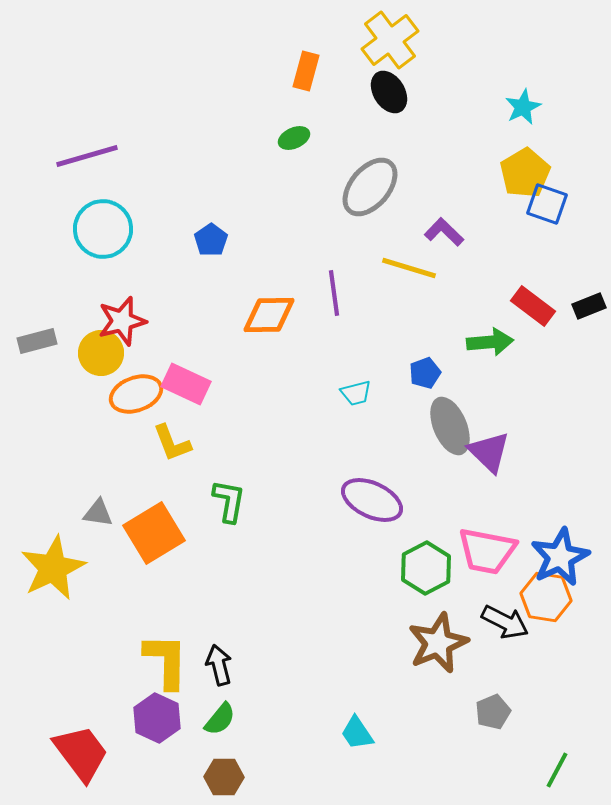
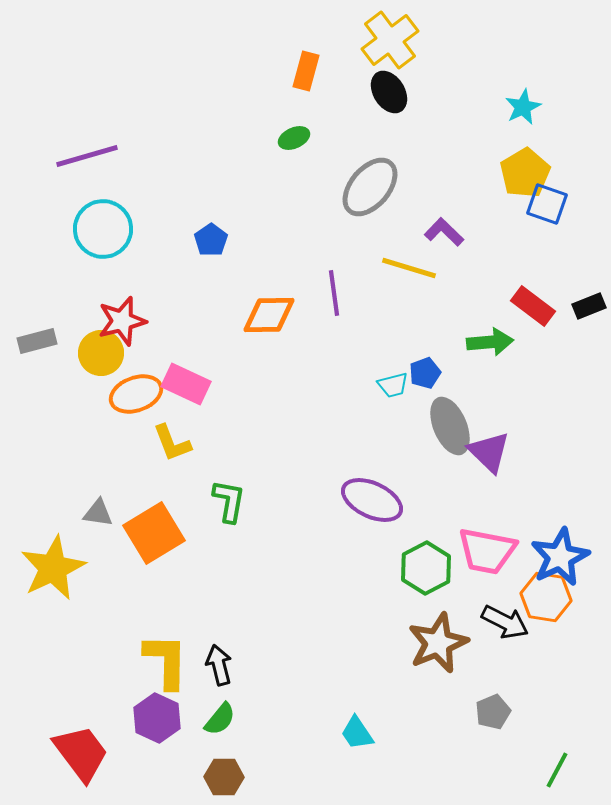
cyan trapezoid at (356, 393): moved 37 px right, 8 px up
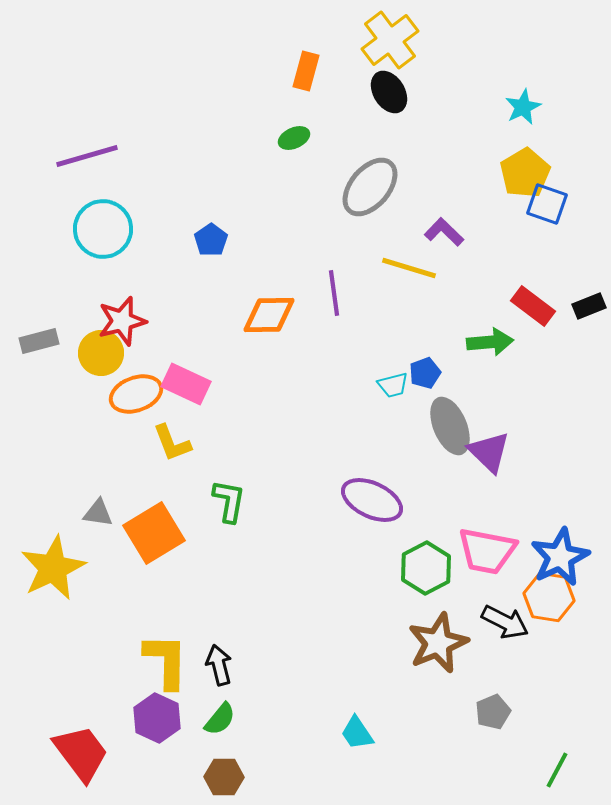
gray rectangle at (37, 341): moved 2 px right
orange hexagon at (546, 597): moved 3 px right
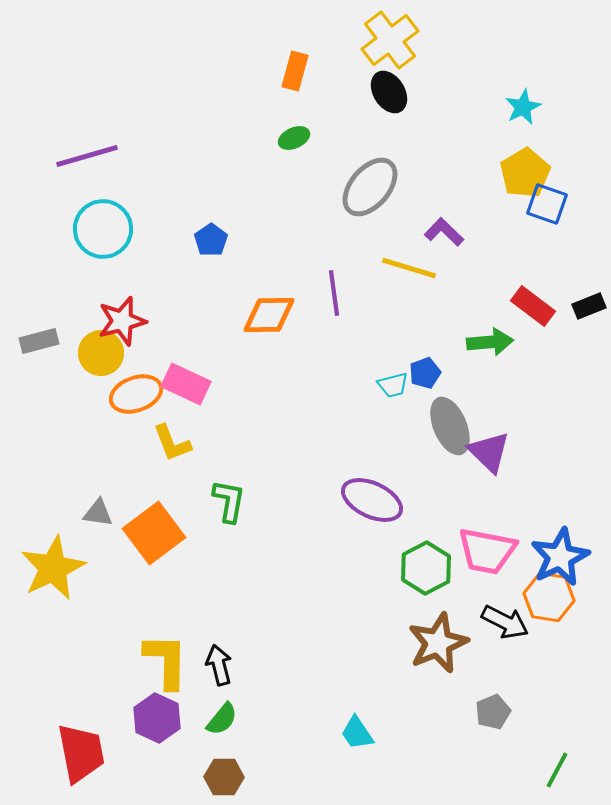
orange rectangle at (306, 71): moved 11 px left
orange square at (154, 533): rotated 6 degrees counterclockwise
green semicircle at (220, 719): moved 2 px right
red trapezoid at (81, 753): rotated 26 degrees clockwise
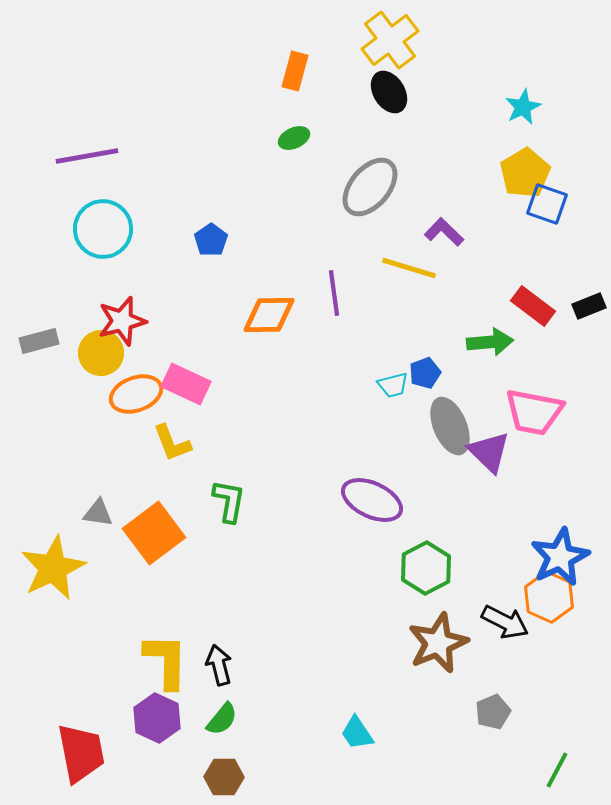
purple line at (87, 156): rotated 6 degrees clockwise
pink trapezoid at (487, 551): moved 47 px right, 139 px up
orange hexagon at (549, 597): rotated 15 degrees clockwise
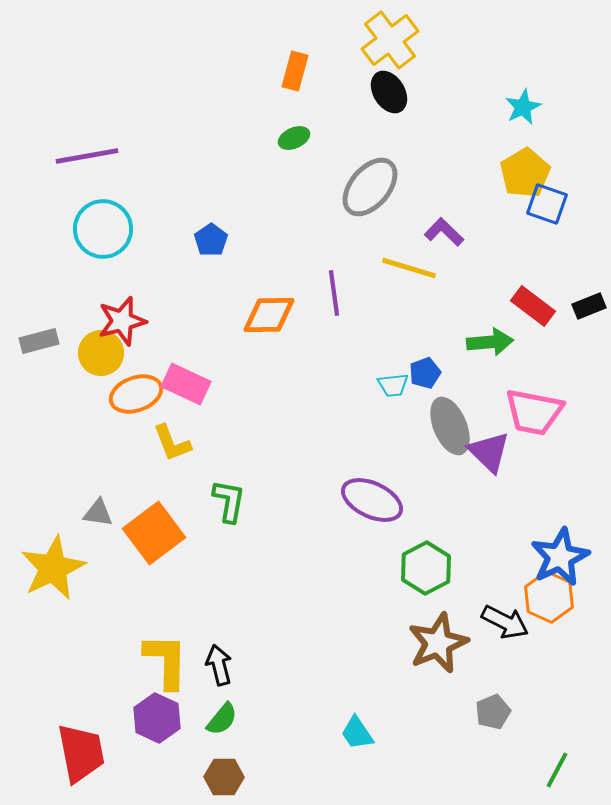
cyan trapezoid at (393, 385): rotated 8 degrees clockwise
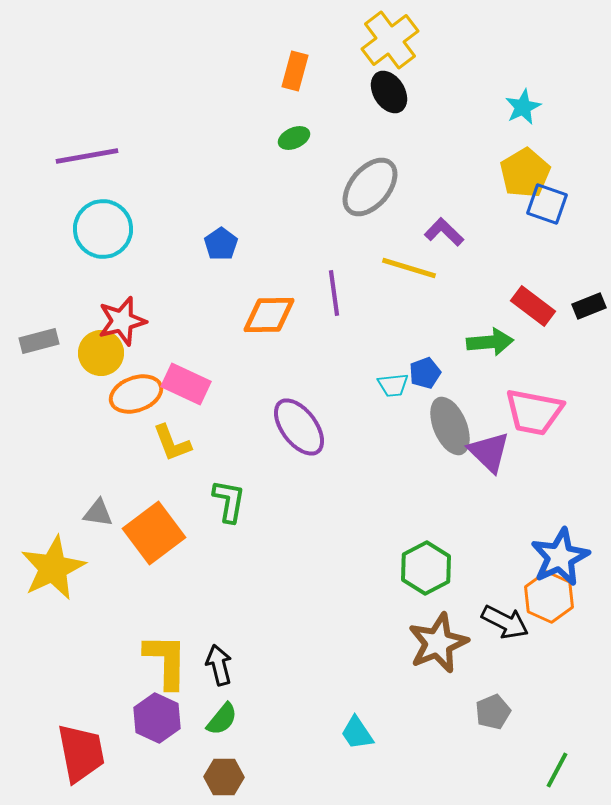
blue pentagon at (211, 240): moved 10 px right, 4 px down
purple ellipse at (372, 500): moved 73 px left, 73 px up; rotated 28 degrees clockwise
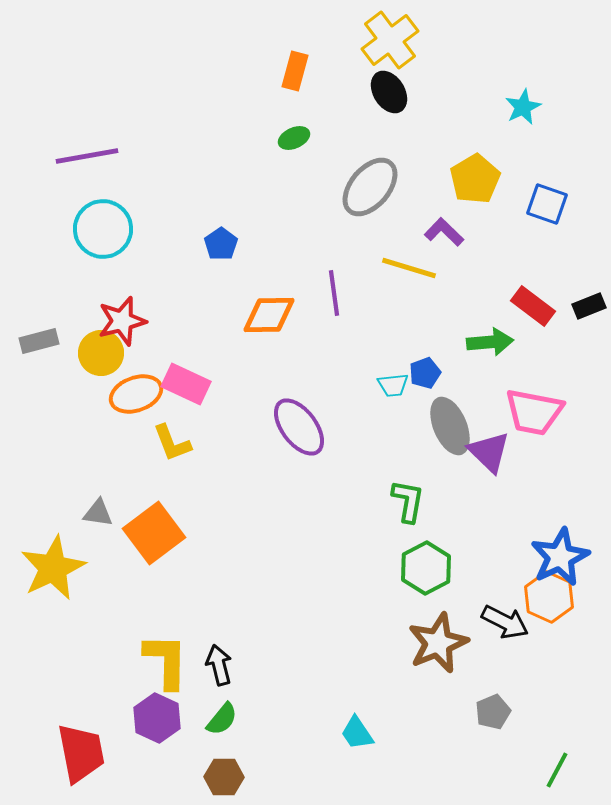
yellow pentagon at (525, 173): moved 50 px left, 6 px down
green L-shape at (229, 501): moved 179 px right
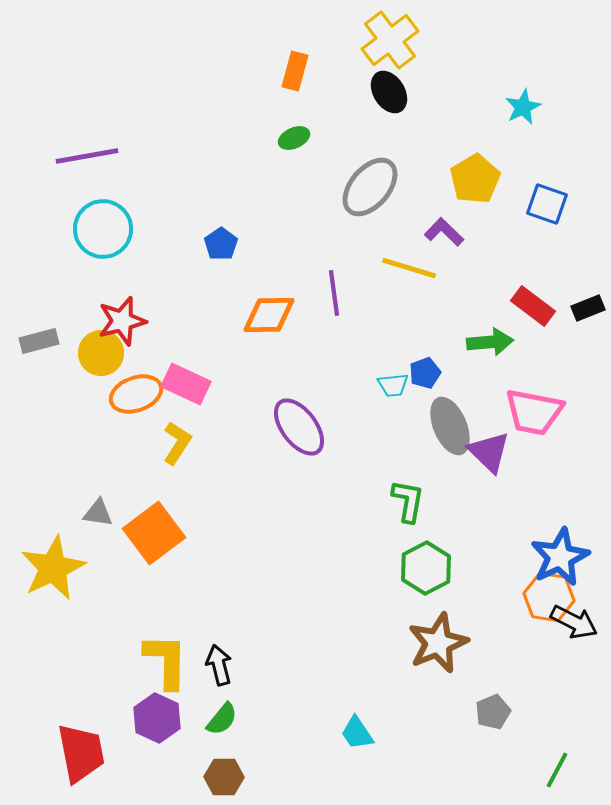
black rectangle at (589, 306): moved 1 px left, 2 px down
yellow L-shape at (172, 443): moved 5 px right; rotated 126 degrees counterclockwise
orange hexagon at (549, 597): rotated 15 degrees counterclockwise
black arrow at (505, 622): moved 69 px right
